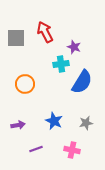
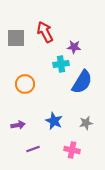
purple star: rotated 16 degrees counterclockwise
purple line: moved 3 px left
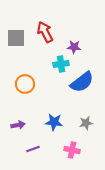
blue semicircle: rotated 20 degrees clockwise
blue star: moved 1 px down; rotated 18 degrees counterclockwise
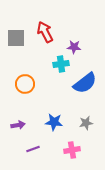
blue semicircle: moved 3 px right, 1 px down
pink cross: rotated 21 degrees counterclockwise
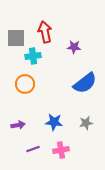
red arrow: rotated 15 degrees clockwise
cyan cross: moved 28 px left, 8 px up
pink cross: moved 11 px left
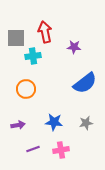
orange circle: moved 1 px right, 5 px down
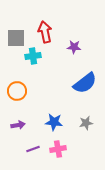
orange circle: moved 9 px left, 2 px down
pink cross: moved 3 px left, 1 px up
